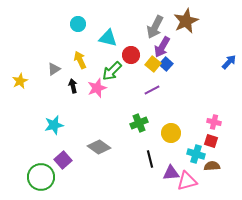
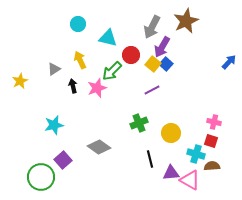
gray arrow: moved 3 px left
pink triangle: moved 3 px right, 1 px up; rotated 45 degrees clockwise
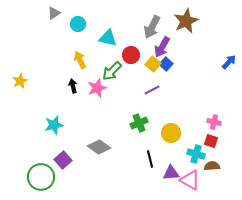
gray triangle: moved 56 px up
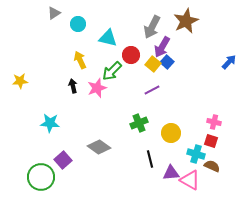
blue square: moved 1 px right, 2 px up
yellow star: rotated 21 degrees clockwise
cyan star: moved 4 px left, 2 px up; rotated 18 degrees clockwise
brown semicircle: rotated 28 degrees clockwise
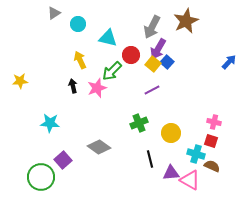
purple arrow: moved 4 px left, 2 px down
